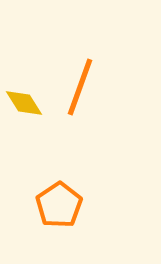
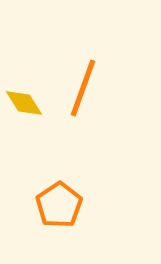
orange line: moved 3 px right, 1 px down
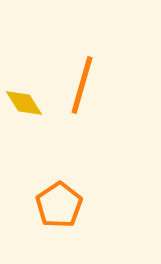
orange line: moved 1 px left, 3 px up; rotated 4 degrees counterclockwise
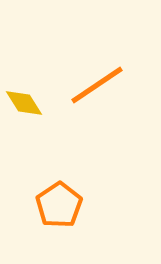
orange line: moved 15 px right; rotated 40 degrees clockwise
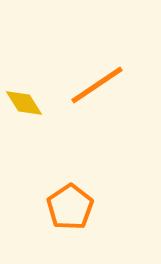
orange pentagon: moved 11 px right, 2 px down
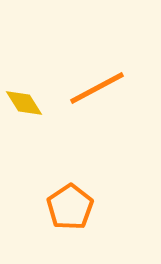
orange line: moved 3 px down; rotated 6 degrees clockwise
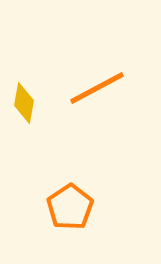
yellow diamond: rotated 42 degrees clockwise
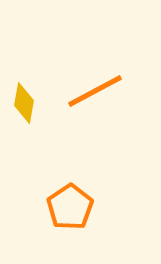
orange line: moved 2 px left, 3 px down
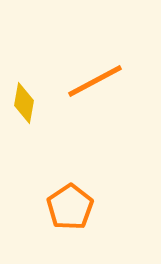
orange line: moved 10 px up
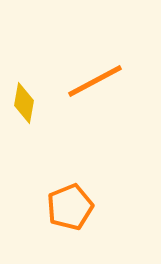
orange pentagon: rotated 12 degrees clockwise
